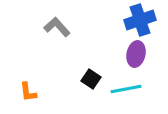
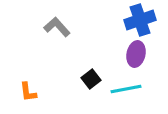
black square: rotated 18 degrees clockwise
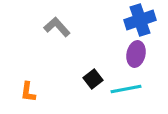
black square: moved 2 px right
orange L-shape: rotated 15 degrees clockwise
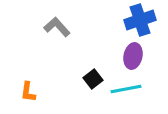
purple ellipse: moved 3 px left, 2 px down
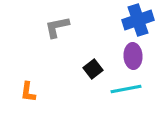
blue cross: moved 2 px left
gray L-shape: rotated 60 degrees counterclockwise
purple ellipse: rotated 15 degrees counterclockwise
black square: moved 10 px up
